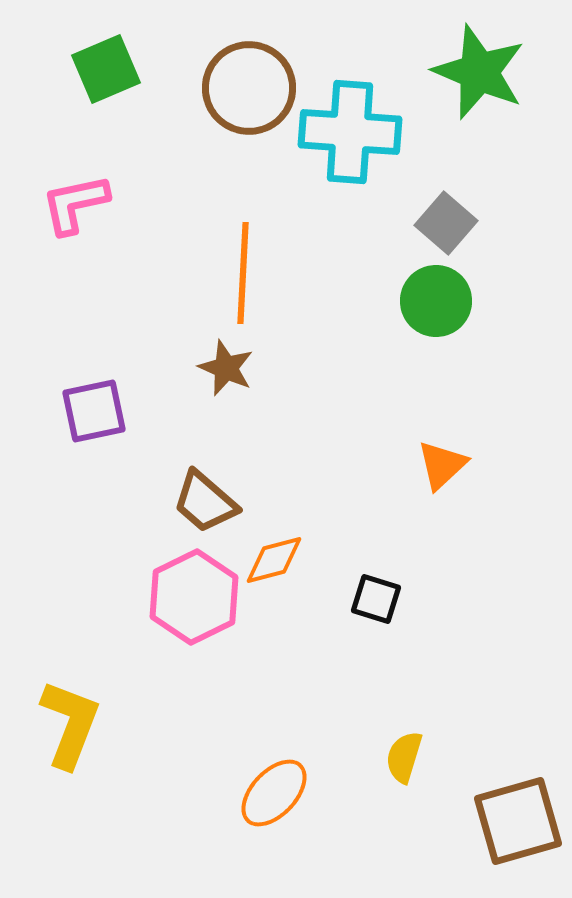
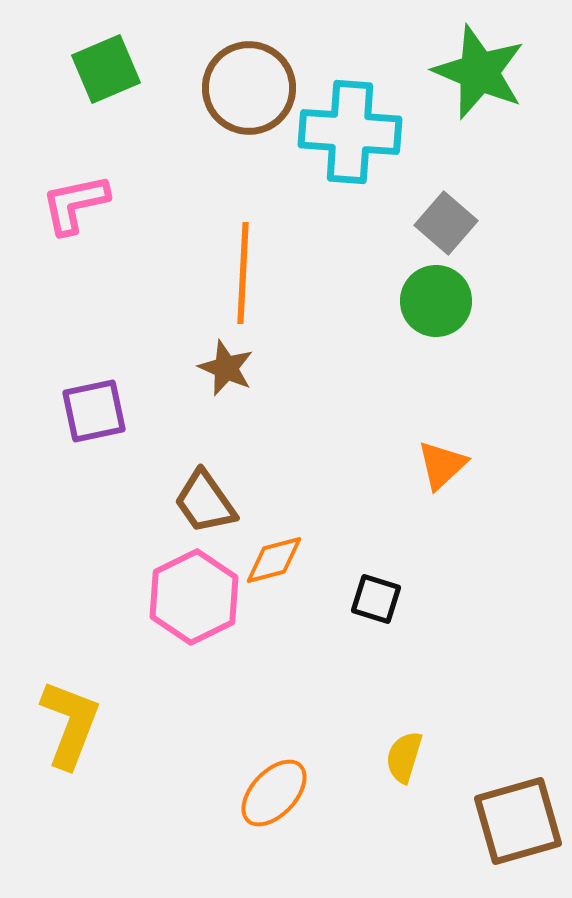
brown trapezoid: rotated 14 degrees clockwise
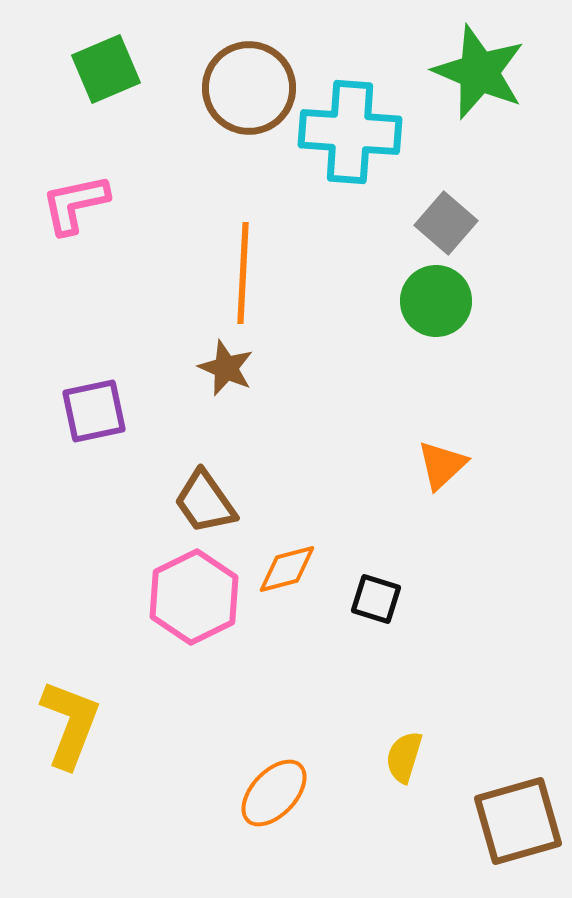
orange diamond: moved 13 px right, 9 px down
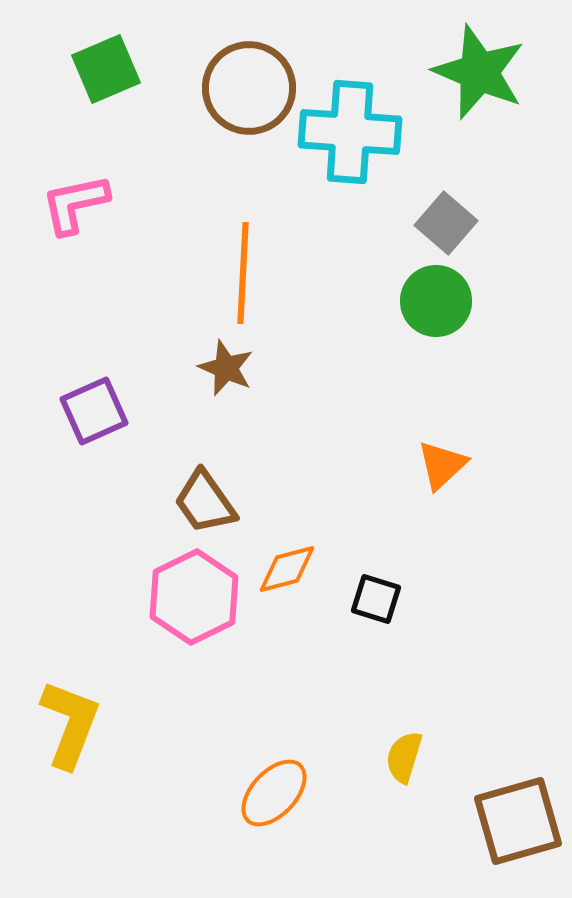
purple square: rotated 12 degrees counterclockwise
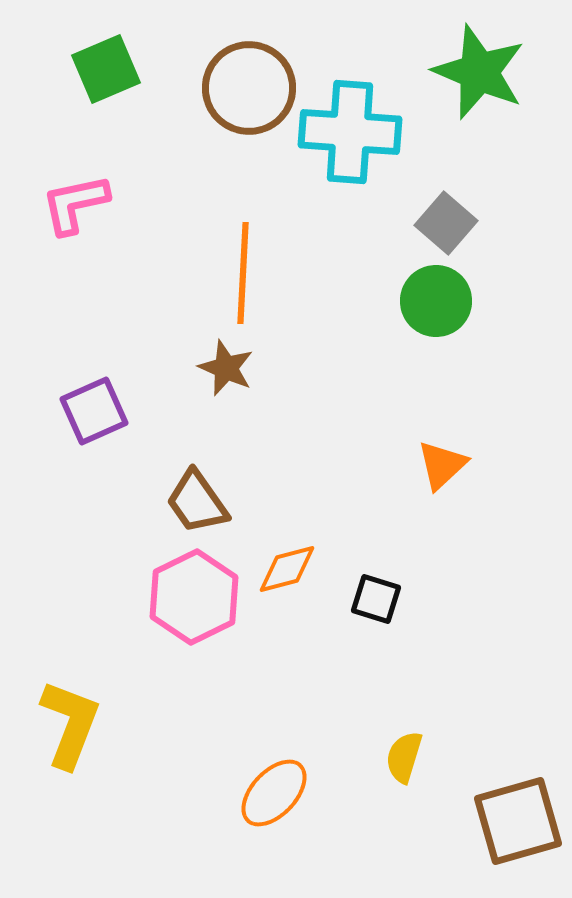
brown trapezoid: moved 8 px left
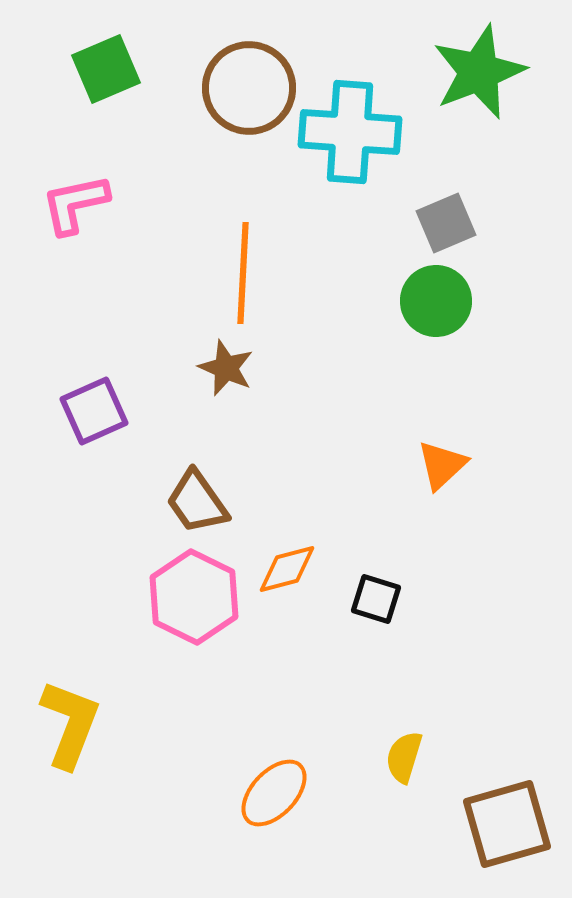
green star: rotated 28 degrees clockwise
gray square: rotated 26 degrees clockwise
pink hexagon: rotated 8 degrees counterclockwise
brown square: moved 11 px left, 3 px down
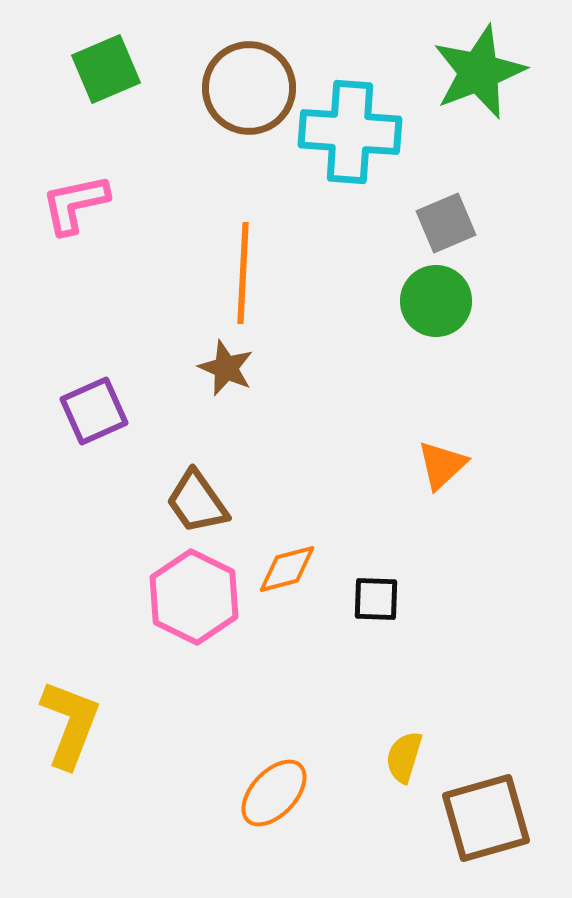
black square: rotated 15 degrees counterclockwise
brown square: moved 21 px left, 6 px up
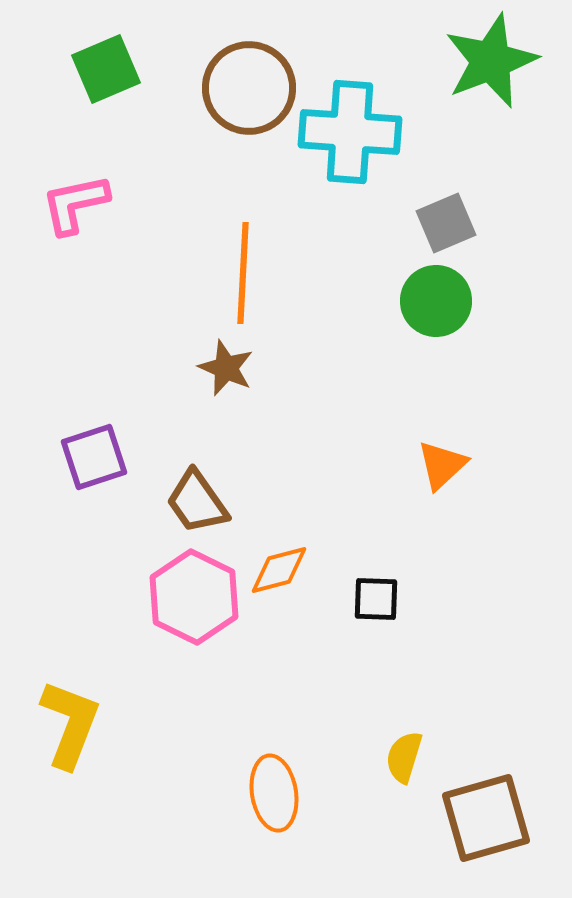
green star: moved 12 px right, 11 px up
purple square: moved 46 px down; rotated 6 degrees clockwise
orange diamond: moved 8 px left, 1 px down
orange ellipse: rotated 52 degrees counterclockwise
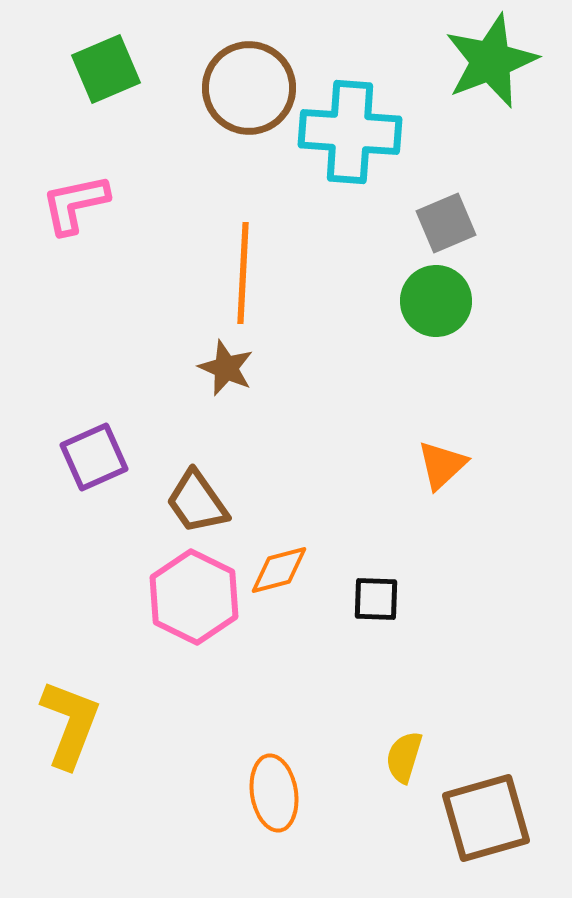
purple square: rotated 6 degrees counterclockwise
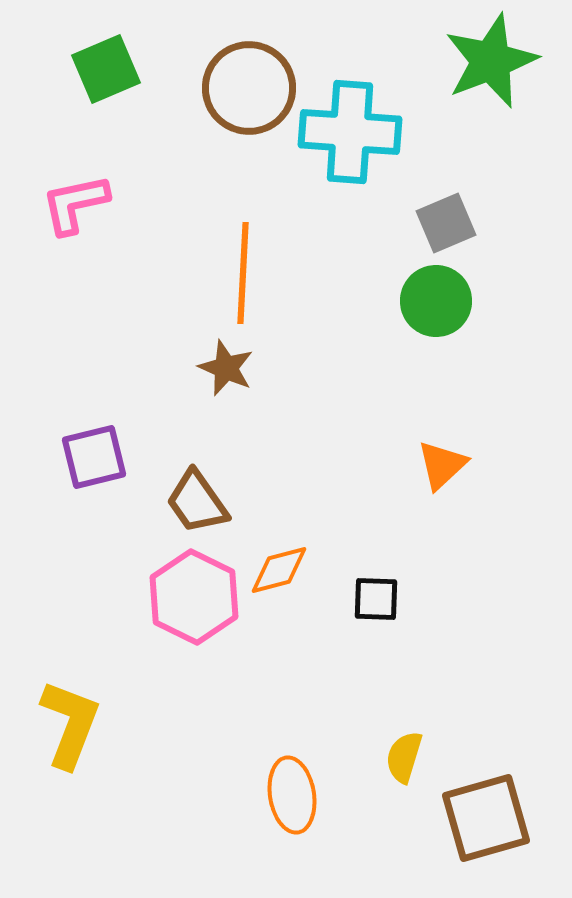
purple square: rotated 10 degrees clockwise
orange ellipse: moved 18 px right, 2 px down
